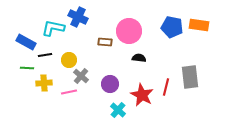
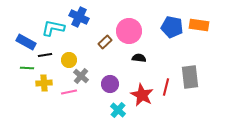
blue cross: moved 1 px right
brown rectangle: rotated 48 degrees counterclockwise
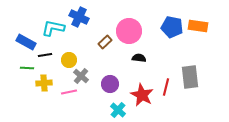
orange rectangle: moved 1 px left, 1 px down
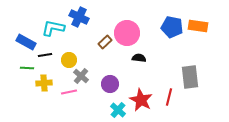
pink circle: moved 2 px left, 2 px down
red line: moved 3 px right, 10 px down
red star: moved 1 px left, 5 px down
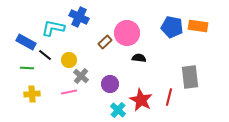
black line: rotated 48 degrees clockwise
yellow cross: moved 12 px left, 11 px down
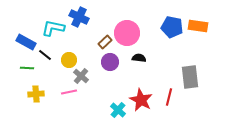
purple circle: moved 22 px up
yellow cross: moved 4 px right
